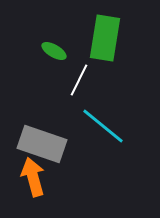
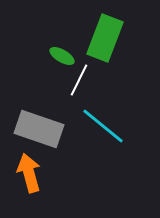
green rectangle: rotated 12 degrees clockwise
green ellipse: moved 8 px right, 5 px down
gray rectangle: moved 3 px left, 15 px up
orange arrow: moved 4 px left, 4 px up
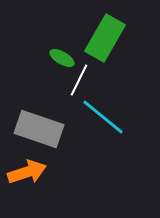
green rectangle: rotated 9 degrees clockwise
green ellipse: moved 2 px down
cyan line: moved 9 px up
orange arrow: moved 2 px left, 1 px up; rotated 87 degrees clockwise
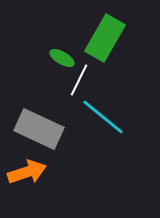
gray rectangle: rotated 6 degrees clockwise
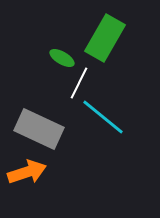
white line: moved 3 px down
